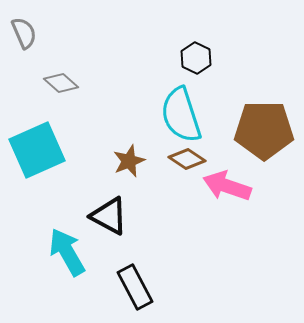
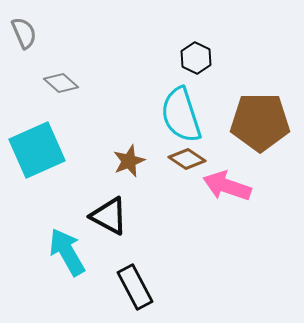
brown pentagon: moved 4 px left, 8 px up
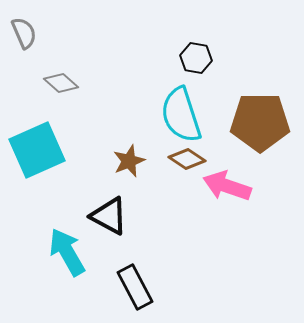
black hexagon: rotated 16 degrees counterclockwise
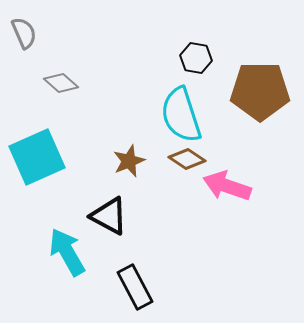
brown pentagon: moved 31 px up
cyan square: moved 7 px down
